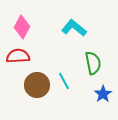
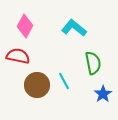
pink diamond: moved 3 px right, 1 px up
red semicircle: rotated 15 degrees clockwise
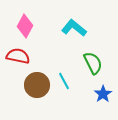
green semicircle: rotated 15 degrees counterclockwise
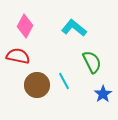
green semicircle: moved 1 px left, 1 px up
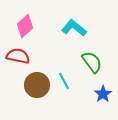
pink diamond: rotated 20 degrees clockwise
green semicircle: rotated 10 degrees counterclockwise
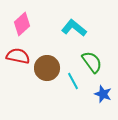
pink diamond: moved 3 px left, 2 px up
cyan line: moved 9 px right
brown circle: moved 10 px right, 17 px up
blue star: rotated 18 degrees counterclockwise
